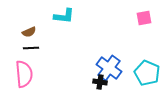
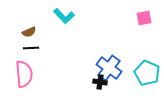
cyan L-shape: rotated 40 degrees clockwise
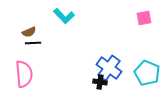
black line: moved 2 px right, 5 px up
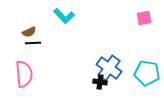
cyan pentagon: rotated 15 degrees counterclockwise
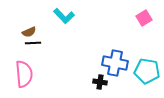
pink square: rotated 21 degrees counterclockwise
blue cross: moved 6 px right, 5 px up; rotated 25 degrees counterclockwise
cyan pentagon: moved 2 px up
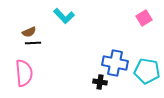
pink semicircle: moved 1 px up
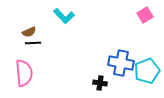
pink square: moved 1 px right, 3 px up
blue cross: moved 6 px right
cyan pentagon: rotated 30 degrees counterclockwise
black cross: moved 1 px down
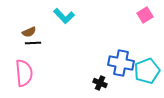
black cross: rotated 16 degrees clockwise
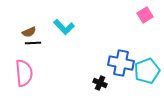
cyan L-shape: moved 11 px down
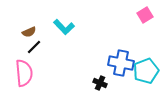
black line: moved 1 px right, 4 px down; rotated 42 degrees counterclockwise
cyan pentagon: moved 1 px left
